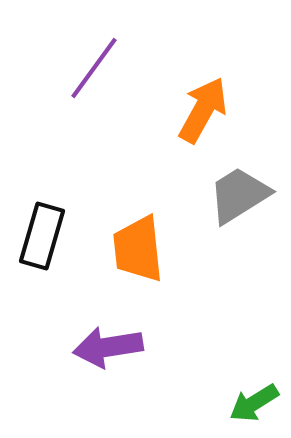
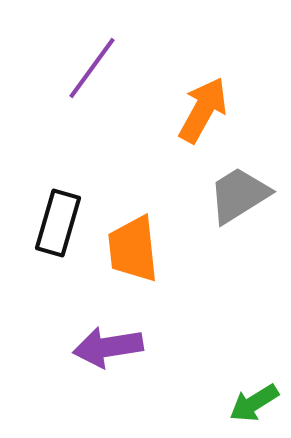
purple line: moved 2 px left
black rectangle: moved 16 px right, 13 px up
orange trapezoid: moved 5 px left
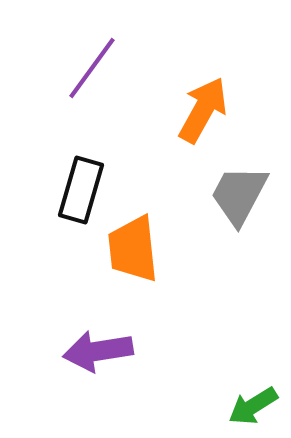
gray trapezoid: rotated 30 degrees counterclockwise
black rectangle: moved 23 px right, 33 px up
purple arrow: moved 10 px left, 4 px down
green arrow: moved 1 px left, 3 px down
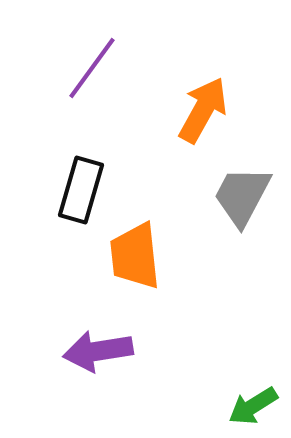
gray trapezoid: moved 3 px right, 1 px down
orange trapezoid: moved 2 px right, 7 px down
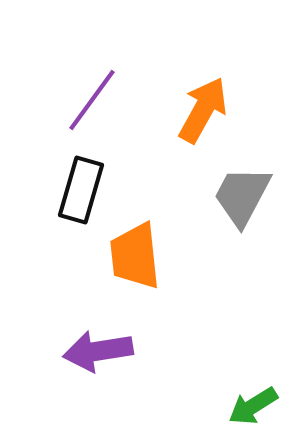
purple line: moved 32 px down
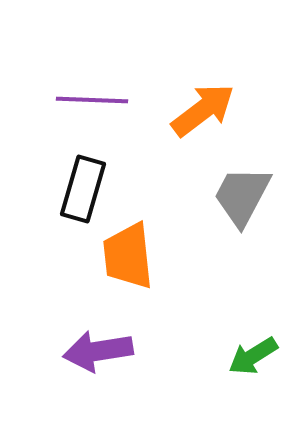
purple line: rotated 56 degrees clockwise
orange arrow: rotated 24 degrees clockwise
black rectangle: moved 2 px right, 1 px up
orange trapezoid: moved 7 px left
green arrow: moved 50 px up
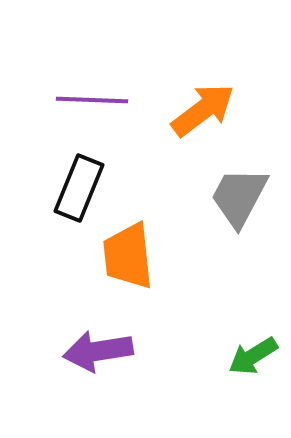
black rectangle: moved 4 px left, 1 px up; rotated 6 degrees clockwise
gray trapezoid: moved 3 px left, 1 px down
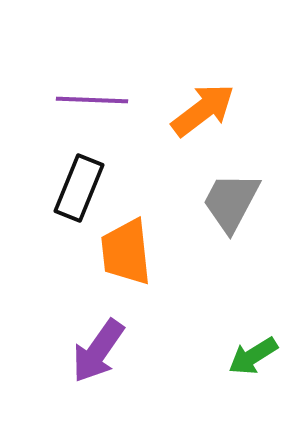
gray trapezoid: moved 8 px left, 5 px down
orange trapezoid: moved 2 px left, 4 px up
purple arrow: rotated 46 degrees counterclockwise
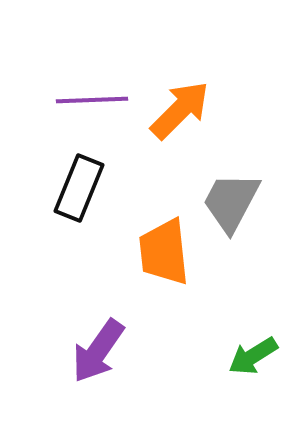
purple line: rotated 4 degrees counterclockwise
orange arrow: moved 23 px left; rotated 8 degrees counterclockwise
orange trapezoid: moved 38 px right
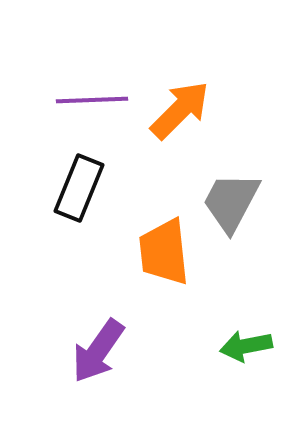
green arrow: moved 7 px left, 10 px up; rotated 21 degrees clockwise
